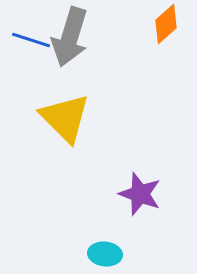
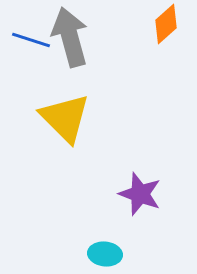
gray arrow: rotated 148 degrees clockwise
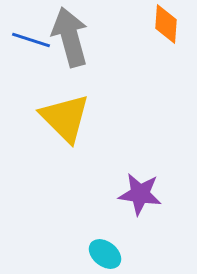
orange diamond: rotated 45 degrees counterclockwise
purple star: rotated 12 degrees counterclockwise
cyan ellipse: rotated 32 degrees clockwise
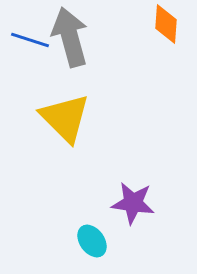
blue line: moved 1 px left
purple star: moved 7 px left, 9 px down
cyan ellipse: moved 13 px left, 13 px up; rotated 16 degrees clockwise
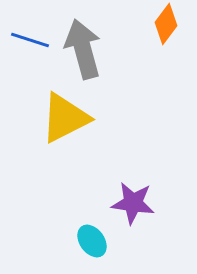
orange diamond: rotated 33 degrees clockwise
gray arrow: moved 13 px right, 12 px down
yellow triangle: rotated 48 degrees clockwise
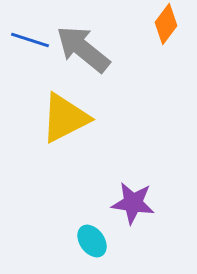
gray arrow: rotated 36 degrees counterclockwise
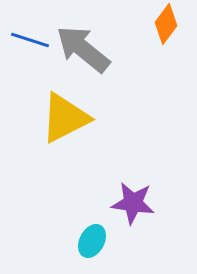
cyan ellipse: rotated 64 degrees clockwise
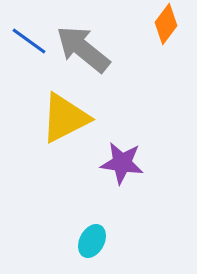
blue line: moved 1 px left, 1 px down; rotated 18 degrees clockwise
purple star: moved 11 px left, 40 px up
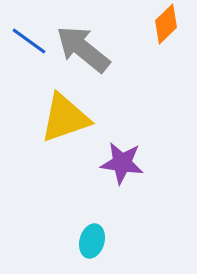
orange diamond: rotated 9 degrees clockwise
yellow triangle: rotated 8 degrees clockwise
cyan ellipse: rotated 12 degrees counterclockwise
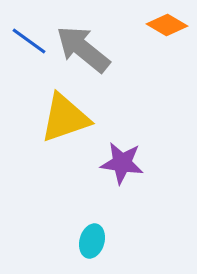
orange diamond: moved 1 px right, 1 px down; rotated 75 degrees clockwise
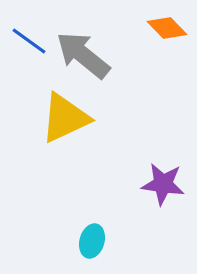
orange diamond: moved 3 px down; rotated 15 degrees clockwise
gray arrow: moved 6 px down
yellow triangle: rotated 6 degrees counterclockwise
purple star: moved 41 px right, 21 px down
